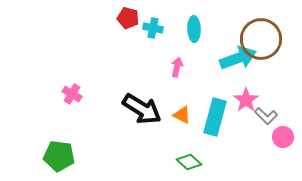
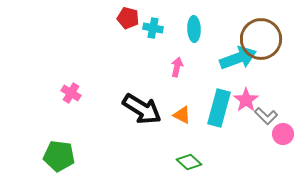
pink cross: moved 1 px left, 1 px up
cyan rectangle: moved 4 px right, 9 px up
pink circle: moved 3 px up
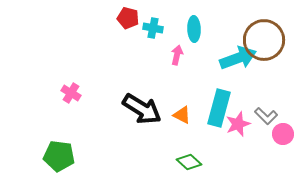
brown circle: moved 3 px right, 1 px down
pink arrow: moved 12 px up
pink star: moved 8 px left, 24 px down; rotated 15 degrees clockwise
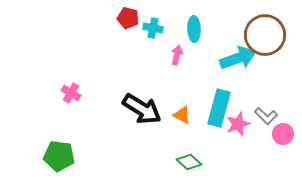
brown circle: moved 1 px right, 5 px up
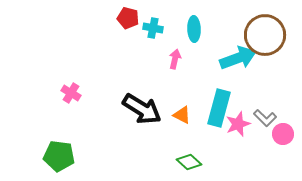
pink arrow: moved 2 px left, 4 px down
gray L-shape: moved 1 px left, 2 px down
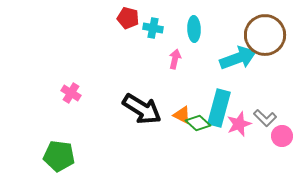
pink star: moved 1 px right
pink circle: moved 1 px left, 2 px down
green diamond: moved 9 px right, 39 px up
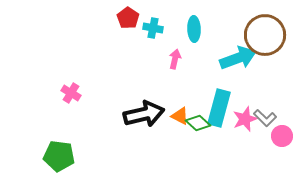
red pentagon: rotated 20 degrees clockwise
black arrow: moved 2 px right, 5 px down; rotated 45 degrees counterclockwise
orange triangle: moved 2 px left, 1 px down
pink star: moved 6 px right, 5 px up
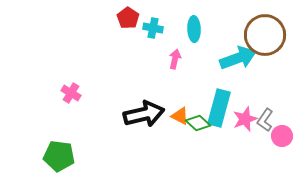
gray L-shape: moved 2 px down; rotated 80 degrees clockwise
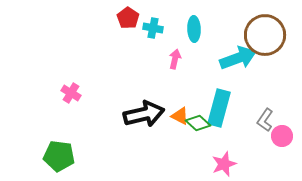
pink star: moved 21 px left, 45 px down
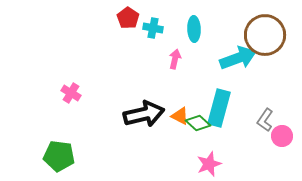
pink star: moved 15 px left
